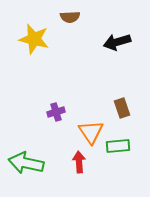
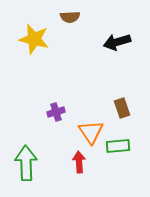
green arrow: rotated 76 degrees clockwise
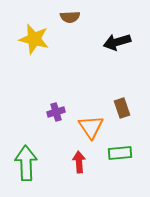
orange triangle: moved 5 px up
green rectangle: moved 2 px right, 7 px down
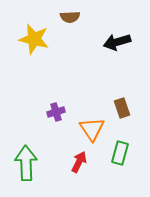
orange triangle: moved 1 px right, 2 px down
green rectangle: rotated 70 degrees counterclockwise
red arrow: rotated 30 degrees clockwise
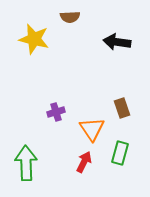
black arrow: rotated 24 degrees clockwise
red arrow: moved 5 px right
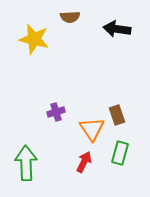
black arrow: moved 13 px up
brown rectangle: moved 5 px left, 7 px down
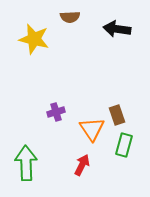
green rectangle: moved 4 px right, 8 px up
red arrow: moved 2 px left, 3 px down
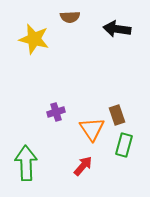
red arrow: moved 1 px right, 1 px down; rotated 15 degrees clockwise
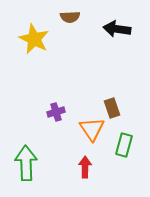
yellow star: rotated 12 degrees clockwise
brown rectangle: moved 5 px left, 7 px up
red arrow: moved 2 px right, 1 px down; rotated 40 degrees counterclockwise
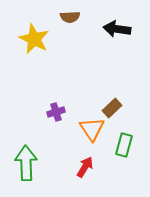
brown rectangle: rotated 66 degrees clockwise
red arrow: rotated 30 degrees clockwise
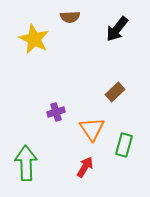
black arrow: rotated 60 degrees counterclockwise
brown rectangle: moved 3 px right, 16 px up
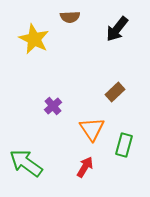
purple cross: moved 3 px left, 6 px up; rotated 24 degrees counterclockwise
green arrow: rotated 52 degrees counterclockwise
